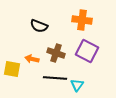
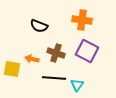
black line: moved 1 px left
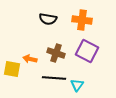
black semicircle: moved 9 px right, 7 px up; rotated 12 degrees counterclockwise
orange arrow: moved 2 px left
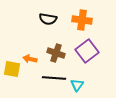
purple square: rotated 25 degrees clockwise
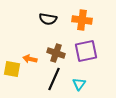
purple square: moved 1 px left; rotated 25 degrees clockwise
black line: moved 1 px down; rotated 70 degrees counterclockwise
cyan triangle: moved 2 px right, 1 px up
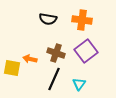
purple square: rotated 25 degrees counterclockwise
yellow square: moved 1 px up
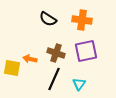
black semicircle: rotated 24 degrees clockwise
purple square: rotated 25 degrees clockwise
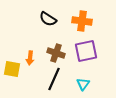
orange cross: moved 1 px down
orange arrow: moved 1 px up; rotated 96 degrees counterclockwise
yellow square: moved 1 px down
cyan triangle: moved 4 px right
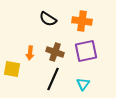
brown cross: moved 1 px left, 1 px up
orange arrow: moved 5 px up
black line: moved 1 px left
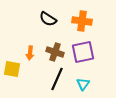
purple square: moved 3 px left, 1 px down
black line: moved 4 px right
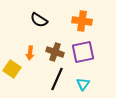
black semicircle: moved 9 px left, 1 px down
yellow square: rotated 24 degrees clockwise
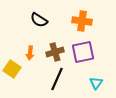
brown cross: rotated 36 degrees counterclockwise
cyan triangle: moved 13 px right, 1 px up
